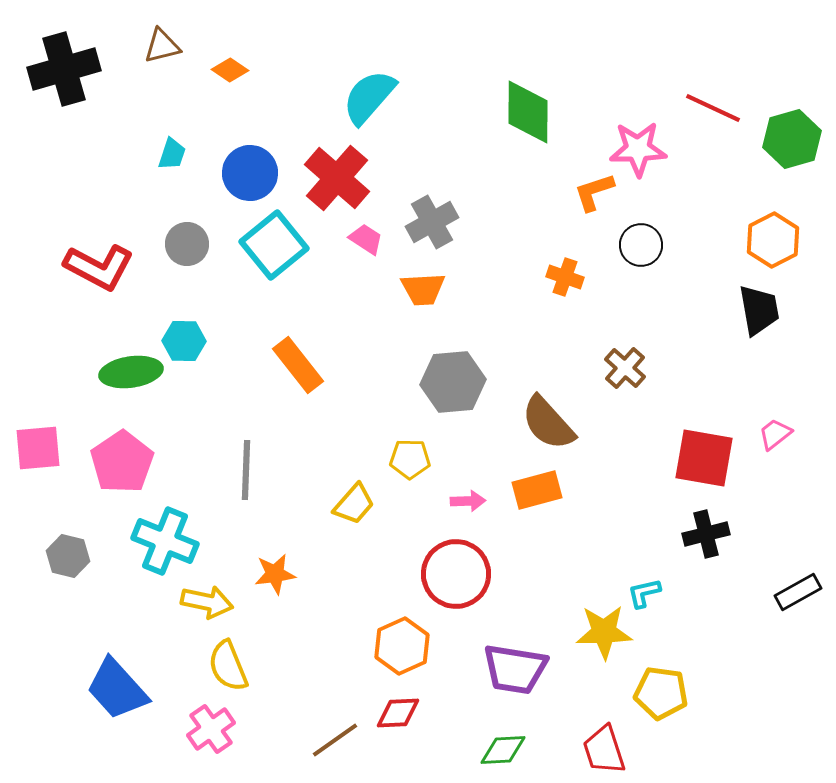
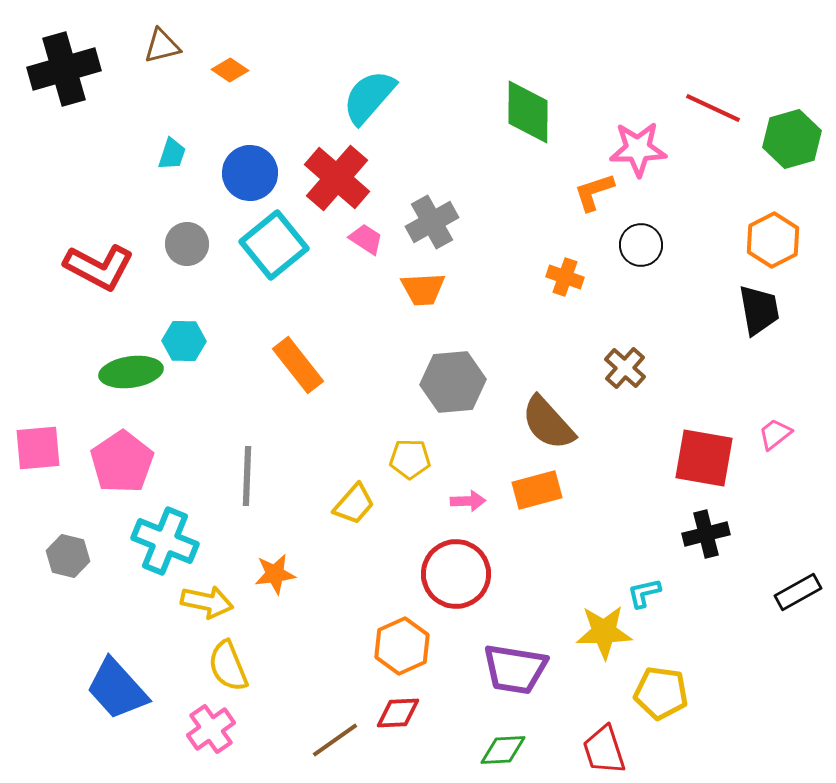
gray line at (246, 470): moved 1 px right, 6 px down
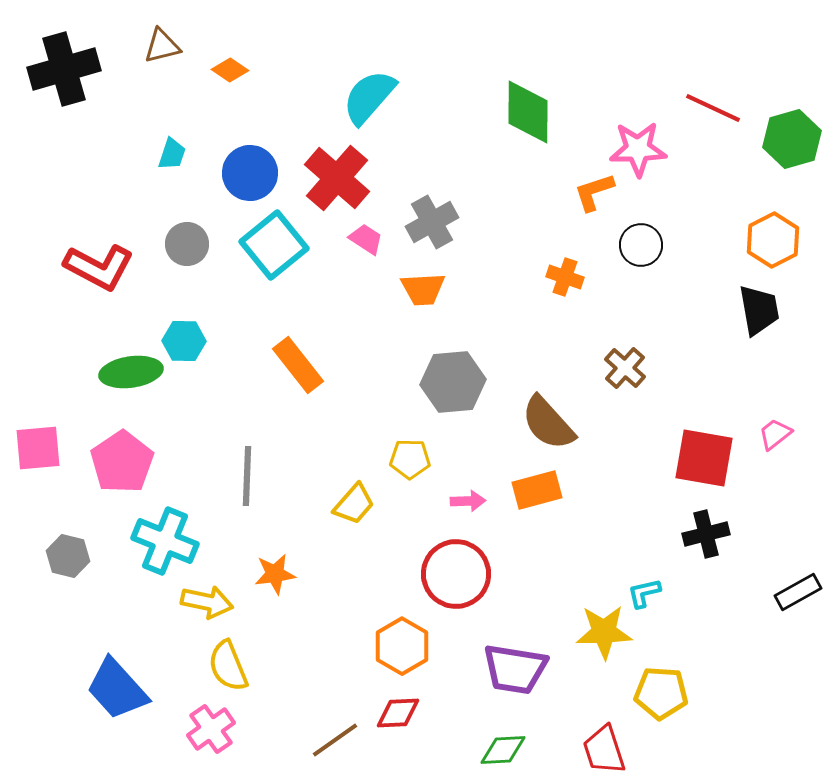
orange hexagon at (402, 646): rotated 6 degrees counterclockwise
yellow pentagon at (661, 693): rotated 4 degrees counterclockwise
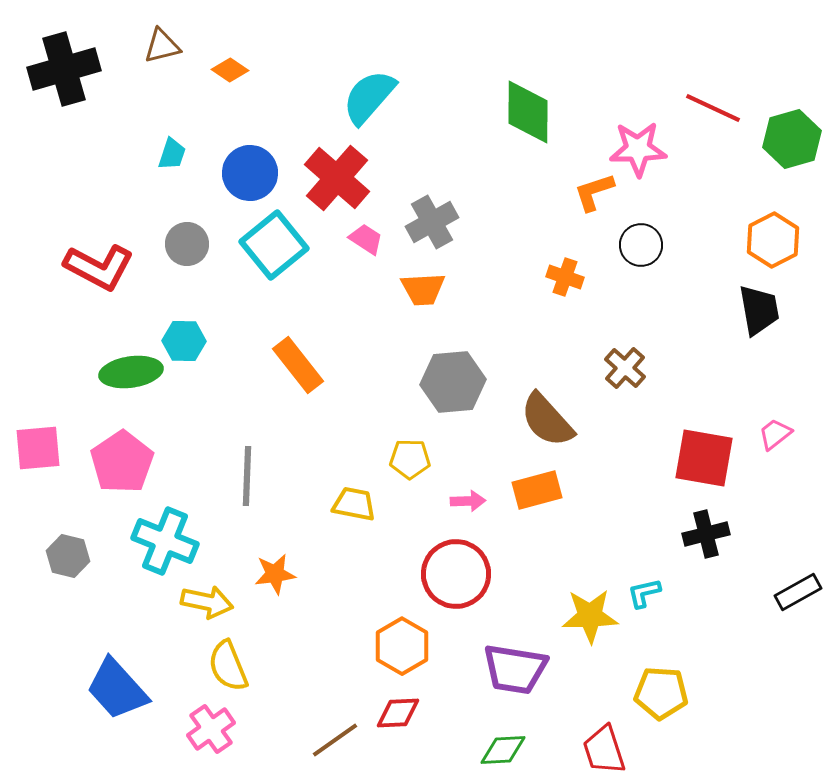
brown semicircle at (548, 423): moved 1 px left, 3 px up
yellow trapezoid at (354, 504): rotated 120 degrees counterclockwise
yellow star at (604, 632): moved 14 px left, 16 px up
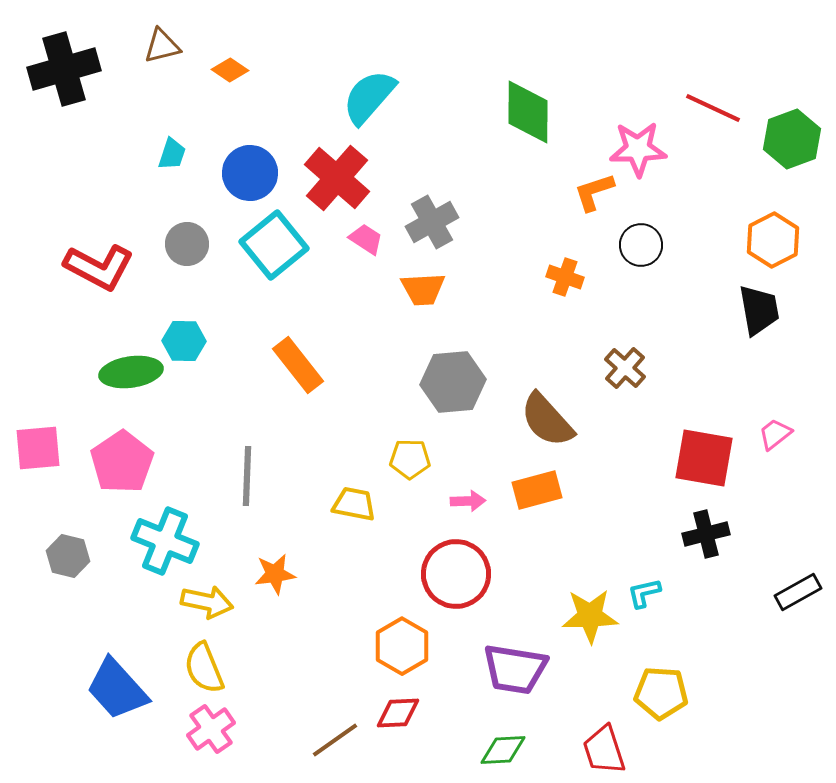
green hexagon at (792, 139): rotated 4 degrees counterclockwise
yellow semicircle at (228, 666): moved 24 px left, 2 px down
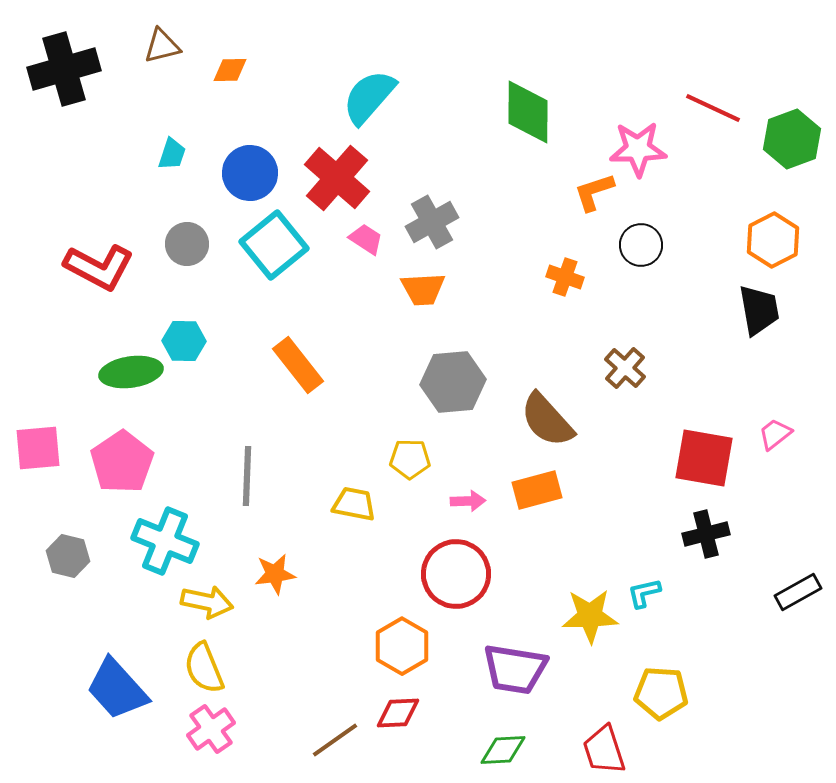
orange diamond at (230, 70): rotated 36 degrees counterclockwise
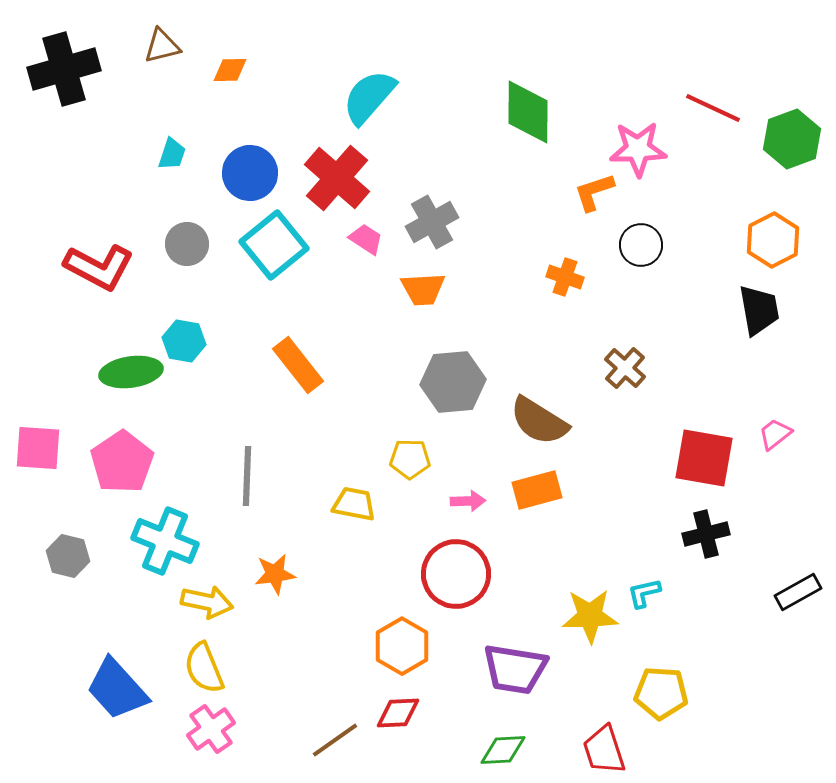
cyan hexagon at (184, 341): rotated 9 degrees clockwise
brown semicircle at (547, 420): moved 8 px left, 1 px down; rotated 16 degrees counterclockwise
pink square at (38, 448): rotated 9 degrees clockwise
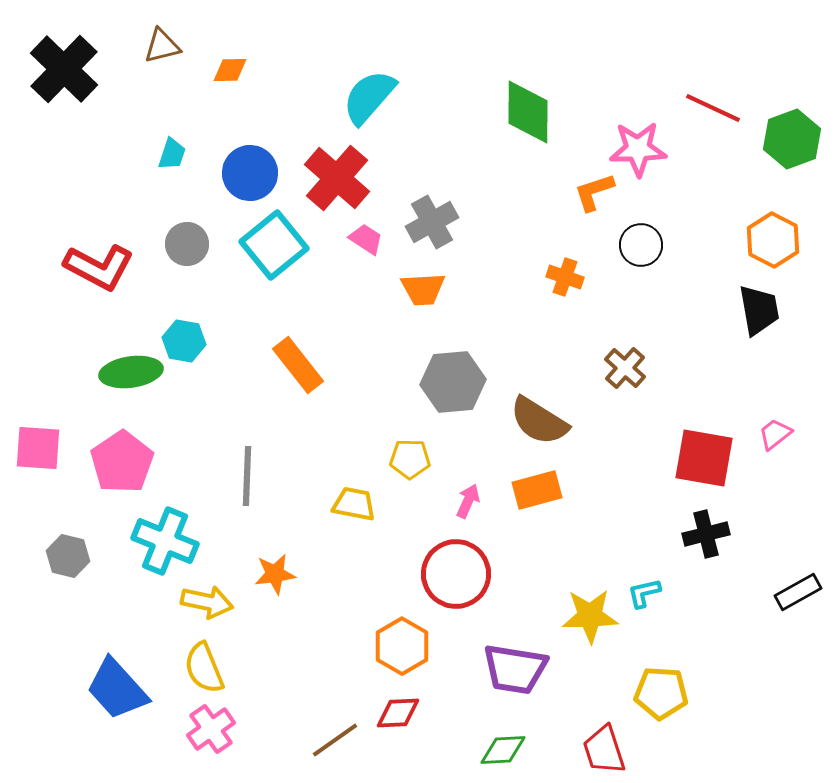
black cross at (64, 69): rotated 30 degrees counterclockwise
orange hexagon at (773, 240): rotated 6 degrees counterclockwise
pink arrow at (468, 501): rotated 64 degrees counterclockwise
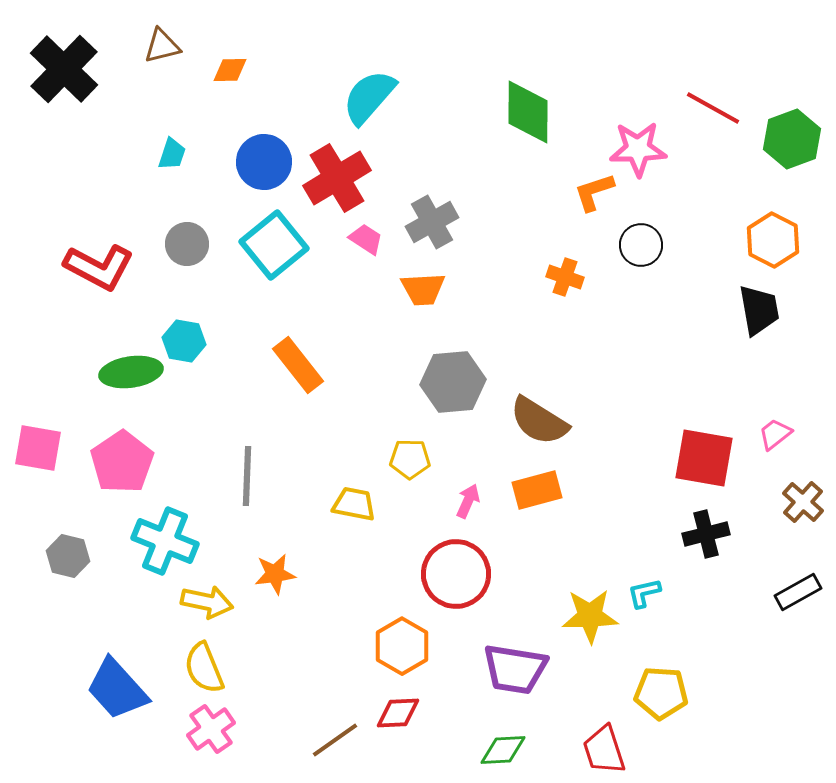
red line at (713, 108): rotated 4 degrees clockwise
blue circle at (250, 173): moved 14 px right, 11 px up
red cross at (337, 178): rotated 18 degrees clockwise
brown cross at (625, 368): moved 178 px right, 134 px down
pink square at (38, 448): rotated 6 degrees clockwise
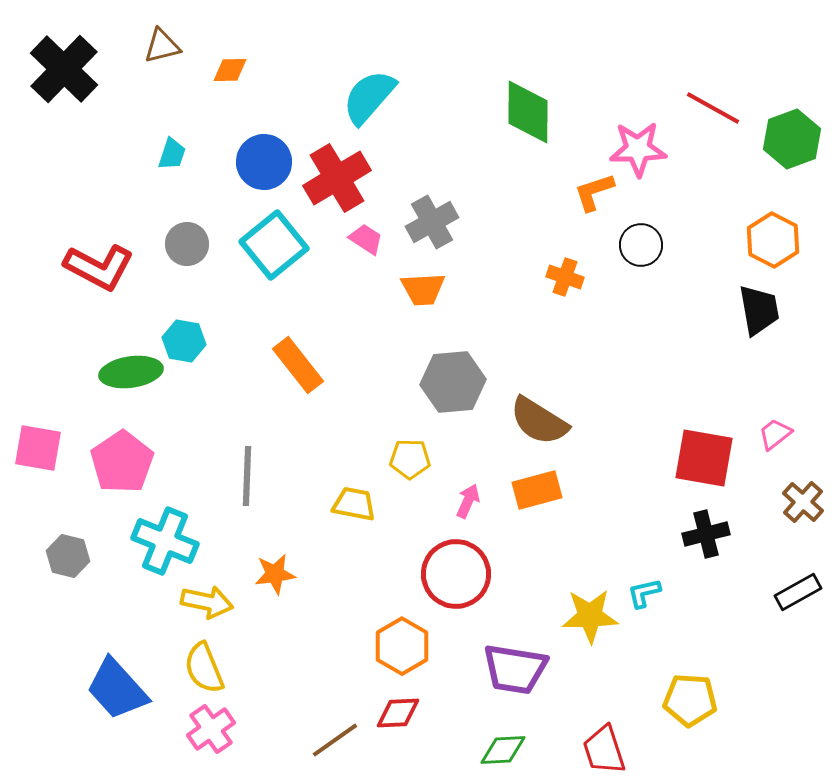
yellow pentagon at (661, 693): moved 29 px right, 7 px down
